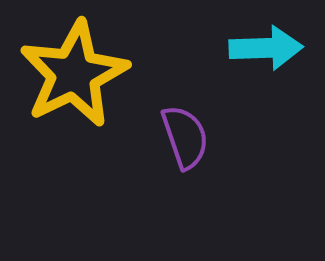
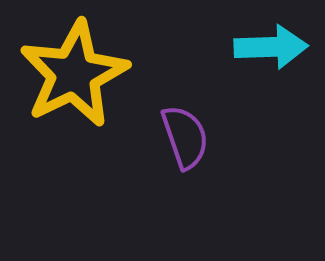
cyan arrow: moved 5 px right, 1 px up
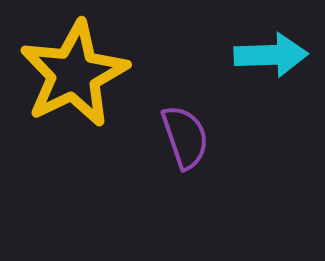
cyan arrow: moved 8 px down
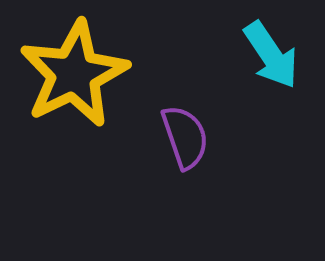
cyan arrow: rotated 58 degrees clockwise
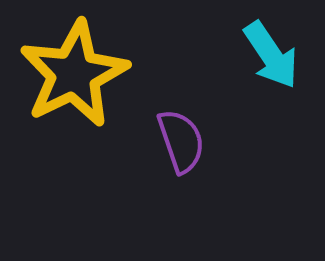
purple semicircle: moved 4 px left, 4 px down
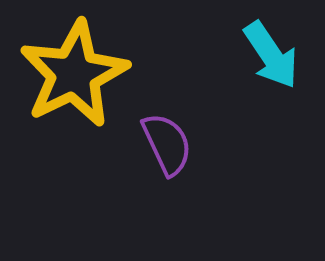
purple semicircle: moved 14 px left, 3 px down; rotated 6 degrees counterclockwise
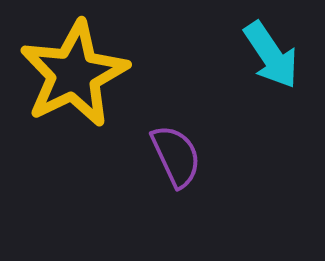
purple semicircle: moved 9 px right, 12 px down
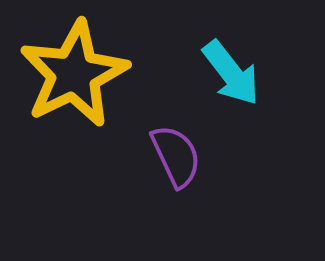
cyan arrow: moved 40 px left, 18 px down; rotated 4 degrees counterclockwise
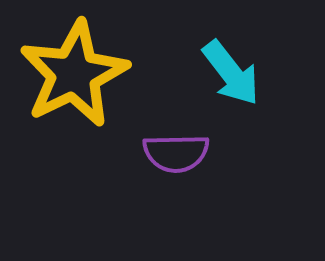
purple semicircle: moved 3 px up; rotated 114 degrees clockwise
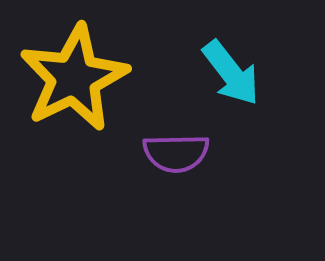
yellow star: moved 4 px down
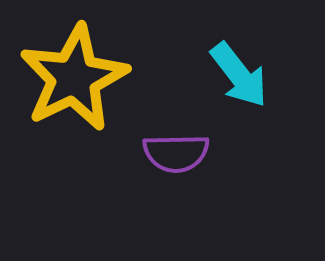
cyan arrow: moved 8 px right, 2 px down
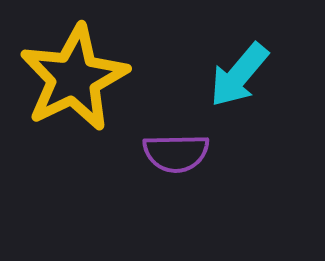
cyan arrow: rotated 78 degrees clockwise
